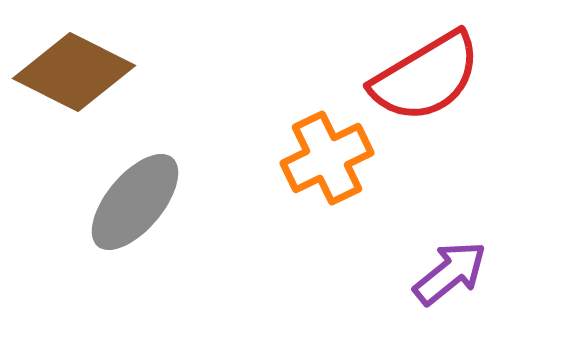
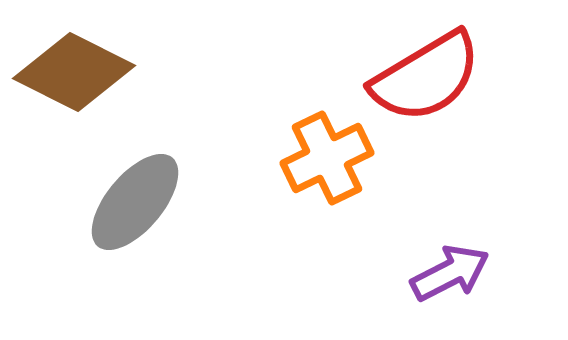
purple arrow: rotated 12 degrees clockwise
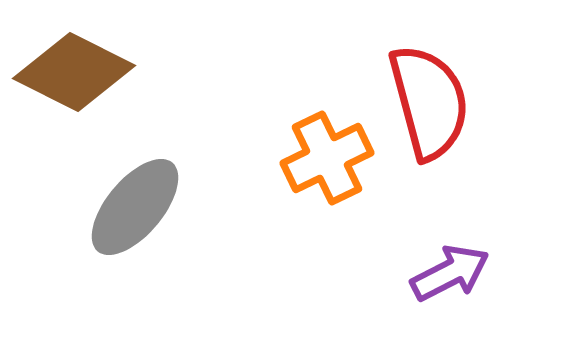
red semicircle: moved 3 px right, 25 px down; rotated 74 degrees counterclockwise
gray ellipse: moved 5 px down
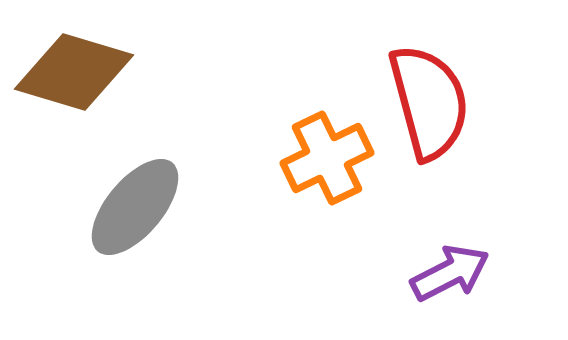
brown diamond: rotated 10 degrees counterclockwise
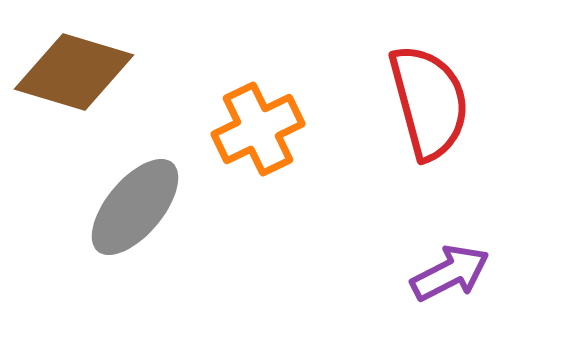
orange cross: moved 69 px left, 29 px up
